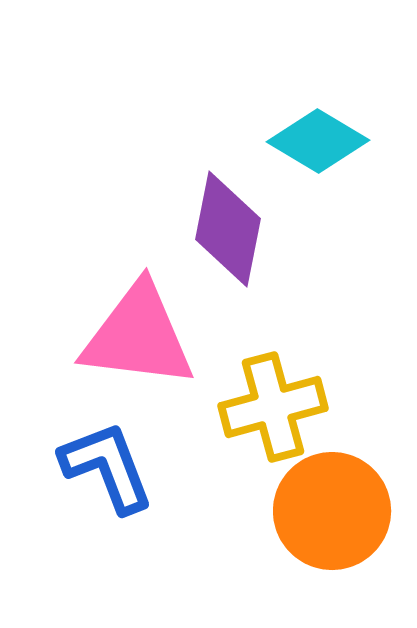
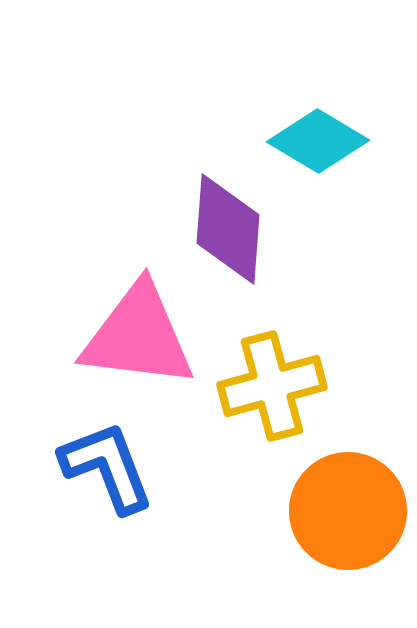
purple diamond: rotated 7 degrees counterclockwise
yellow cross: moved 1 px left, 21 px up
orange circle: moved 16 px right
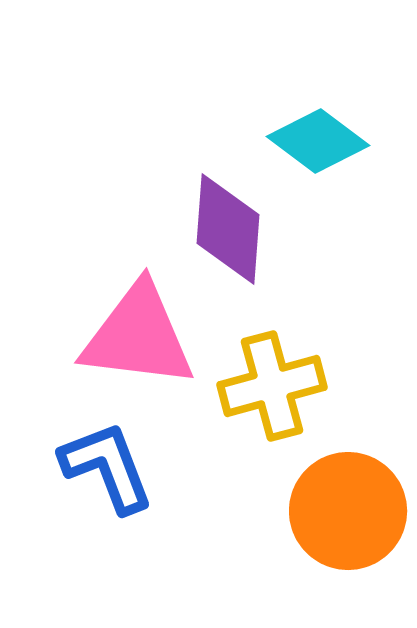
cyan diamond: rotated 6 degrees clockwise
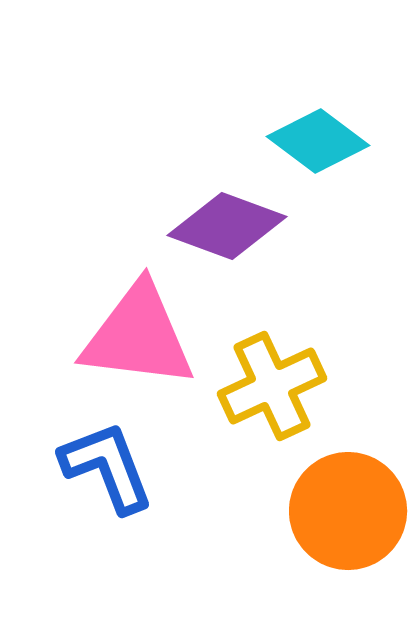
purple diamond: moved 1 px left, 3 px up; rotated 74 degrees counterclockwise
yellow cross: rotated 10 degrees counterclockwise
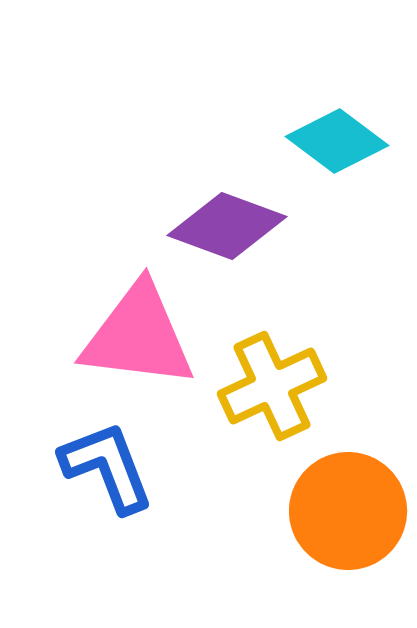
cyan diamond: moved 19 px right
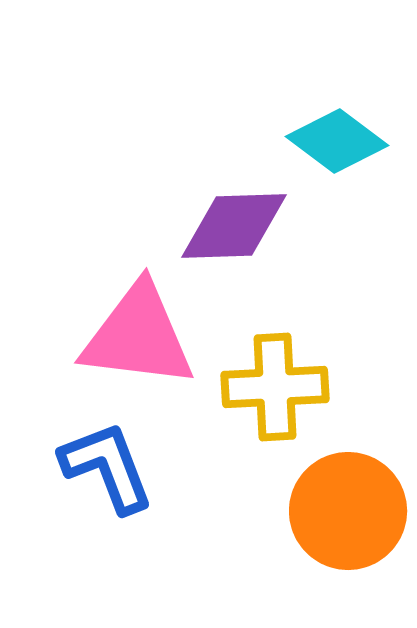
purple diamond: moved 7 px right; rotated 22 degrees counterclockwise
yellow cross: moved 3 px right, 1 px down; rotated 22 degrees clockwise
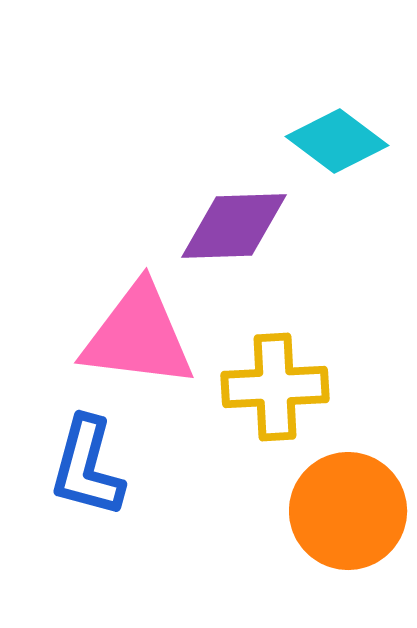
blue L-shape: moved 20 px left; rotated 144 degrees counterclockwise
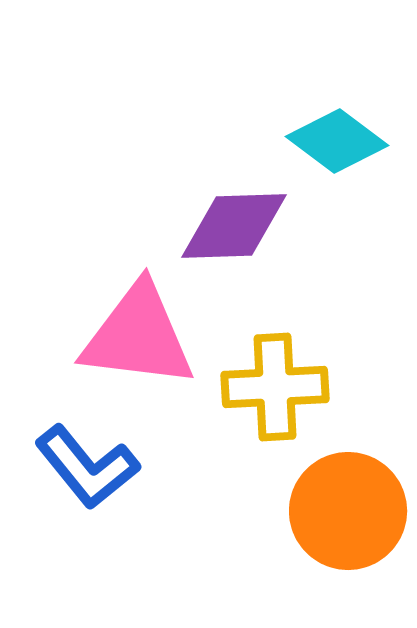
blue L-shape: rotated 54 degrees counterclockwise
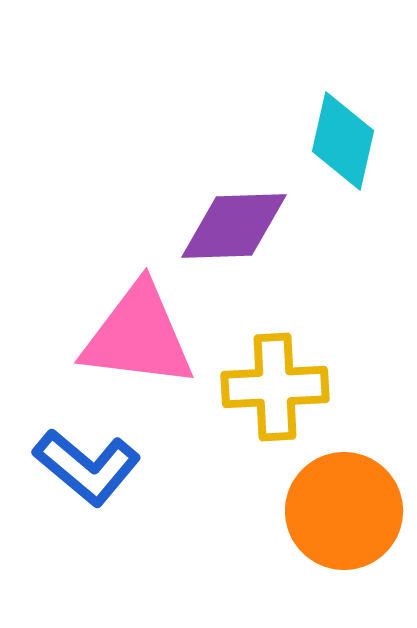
cyan diamond: moved 6 px right; rotated 66 degrees clockwise
blue L-shape: rotated 11 degrees counterclockwise
orange circle: moved 4 px left
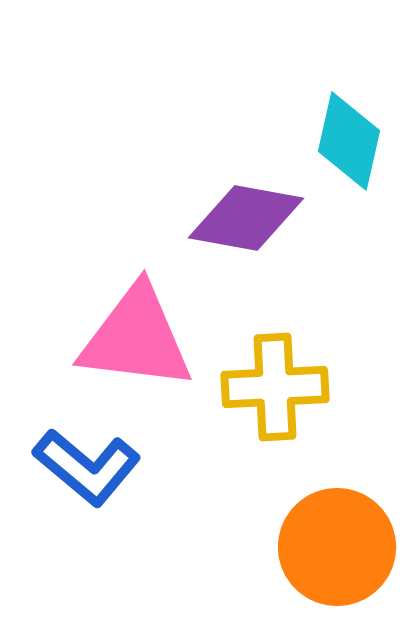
cyan diamond: moved 6 px right
purple diamond: moved 12 px right, 8 px up; rotated 12 degrees clockwise
pink triangle: moved 2 px left, 2 px down
orange circle: moved 7 px left, 36 px down
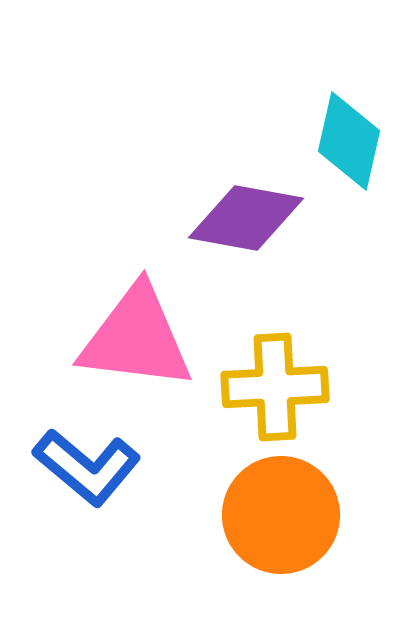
orange circle: moved 56 px left, 32 px up
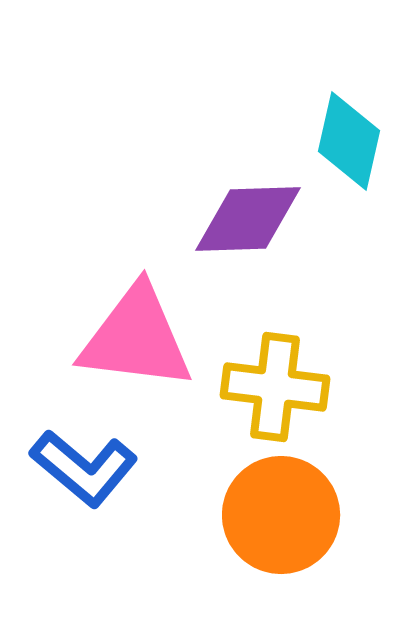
purple diamond: moved 2 px right, 1 px down; rotated 12 degrees counterclockwise
yellow cross: rotated 10 degrees clockwise
blue L-shape: moved 3 px left, 1 px down
